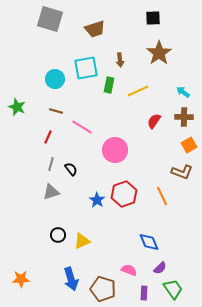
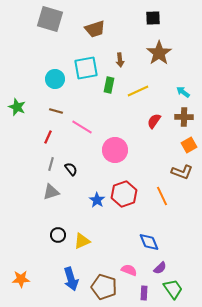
brown pentagon: moved 1 px right, 2 px up
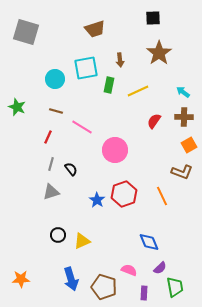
gray square: moved 24 px left, 13 px down
green trapezoid: moved 2 px right, 2 px up; rotated 25 degrees clockwise
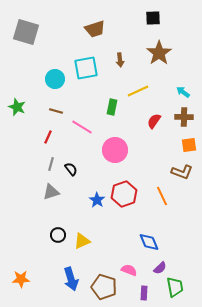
green rectangle: moved 3 px right, 22 px down
orange square: rotated 21 degrees clockwise
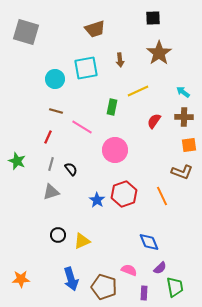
green star: moved 54 px down
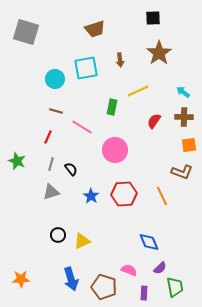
red hexagon: rotated 15 degrees clockwise
blue star: moved 6 px left, 4 px up
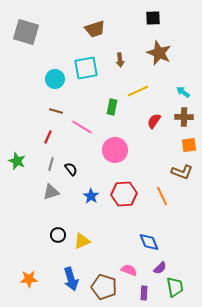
brown star: rotated 15 degrees counterclockwise
orange star: moved 8 px right
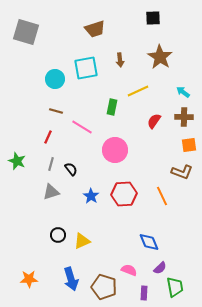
brown star: moved 1 px right, 4 px down; rotated 10 degrees clockwise
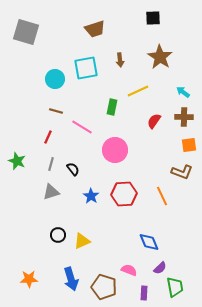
black semicircle: moved 2 px right
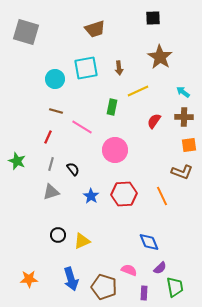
brown arrow: moved 1 px left, 8 px down
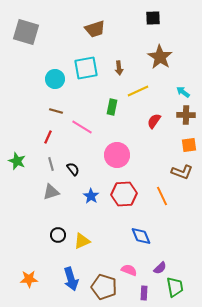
brown cross: moved 2 px right, 2 px up
pink circle: moved 2 px right, 5 px down
gray line: rotated 32 degrees counterclockwise
blue diamond: moved 8 px left, 6 px up
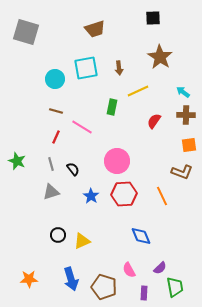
red line: moved 8 px right
pink circle: moved 6 px down
pink semicircle: rotated 140 degrees counterclockwise
